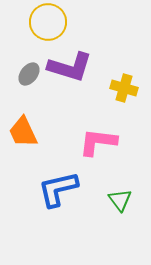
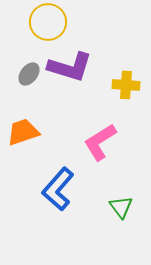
yellow cross: moved 2 px right, 3 px up; rotated 12 degrees counterclockwise
orange trapezoid: rotated 96 degrees clockwise
pink L-shape: moved 2 px right; rotated 39 degrees counterclockwise
blue L-shape: rotated 36 degrees counterclockwise
green triangle: moved 1 px right, 7 px down
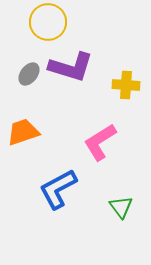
purple L-shape: moved 1 px right
blue L-shape: rotated 21 degrees clockwise
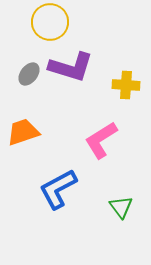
yellow circle: moved 2 px right
pink L-shape: moved 1 px right, 2 px up
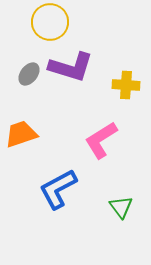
orange trapezoid: moved 2 px left, 2 px down
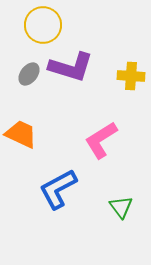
yellow circle: moved 7 px left, 3 px down
yellow cross: moved 5 px right, 9 px up
orange trapezoid: rotated 44 degrees clockwise
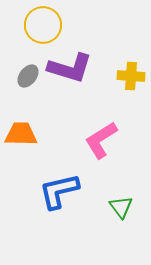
purple L-shape: moved 1 px left, 1 px down
gray ellipse: moved 1 px left, 2 px down
orange trapezoid: rotated 24 degrees counterclockwise
blue L-shape: moved 1 px right, 2 px down; rotated 15 degrees clockwise
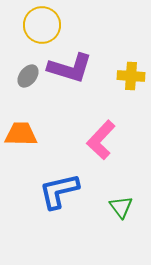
yellow circle: moved 1 px left
pink L-shape: rotated 15 degrees counterclockwise
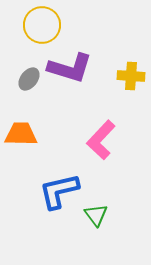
gray ellipse: moved 1 px right, 3 px down
green triangle: moved 25 px left, 8 px down
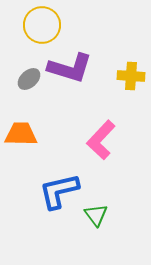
gray ellipse: rotated 10 degrees clockwise
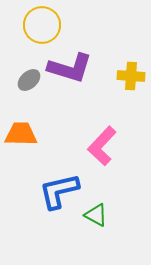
gray ellipse: moved 1 px down
pink L-shape: moved 1 px right, 6 px down
green triangle: rotated 25 degrees counterclockwise
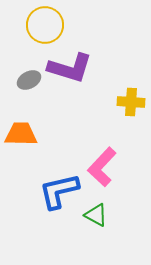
yellow circle: moved 3 px right
yellow cross: moved 26 px down
gray ellipse: rotated 15 degrees clockwise
pink L-shape: moved 21 px down
